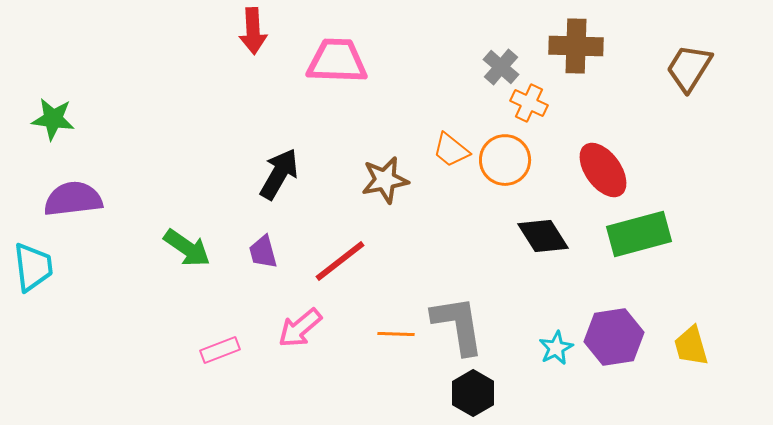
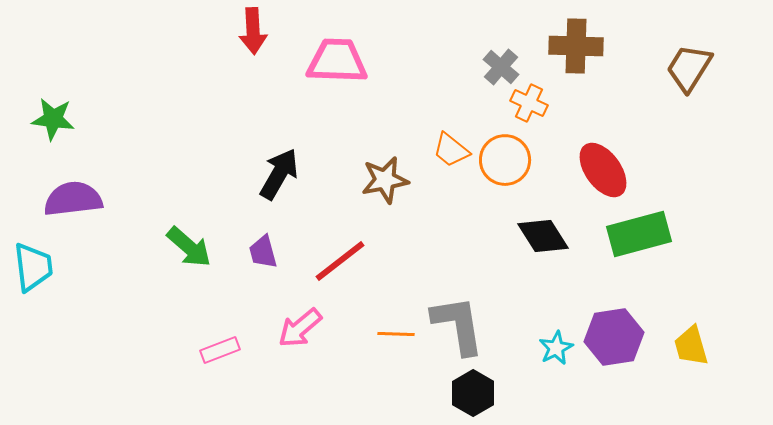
green arrow: moved 2 px right, 1 px up; rotated 6 degrees clockwise
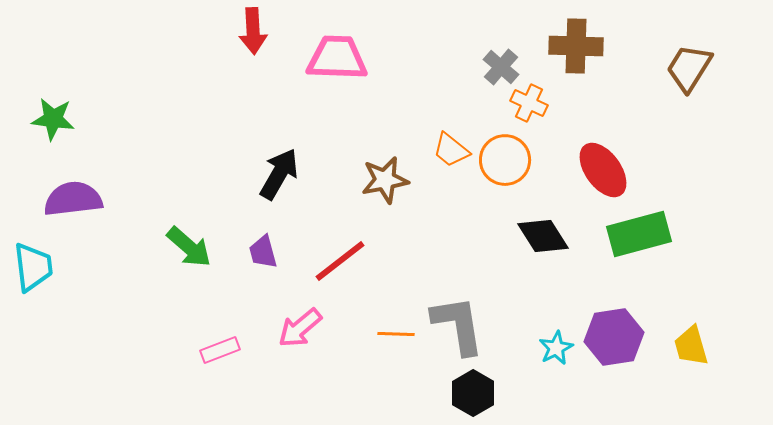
pink trapezoid: moved 3 px up
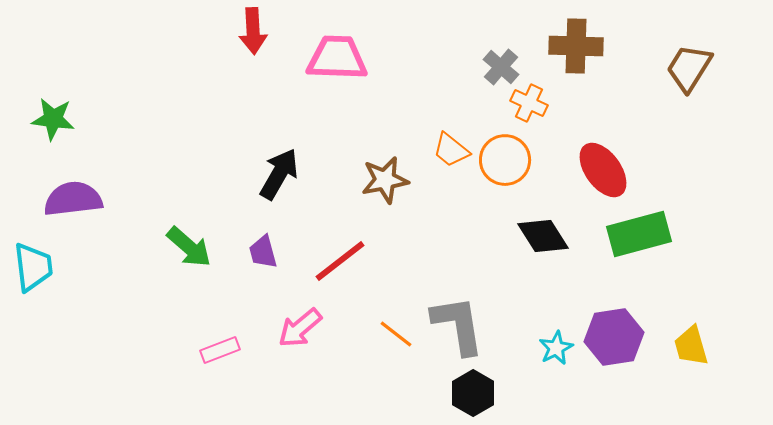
orange line: rotated 36 degrees clockwise
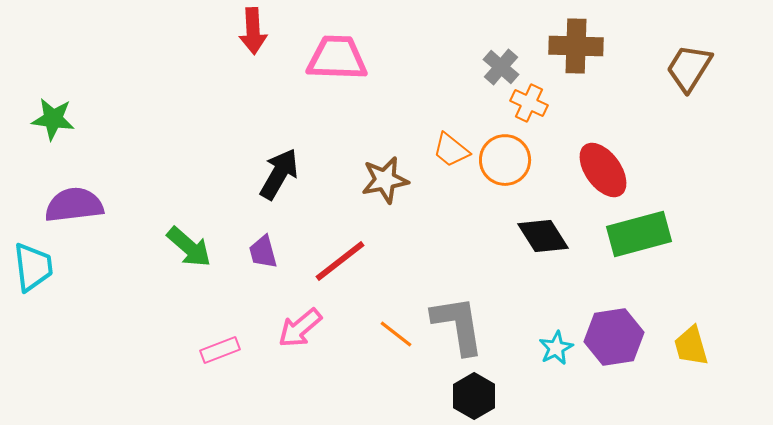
purple semicircle: moved 1 px right, 6 px down
black hexagon: moved 1 px right, 3 px down
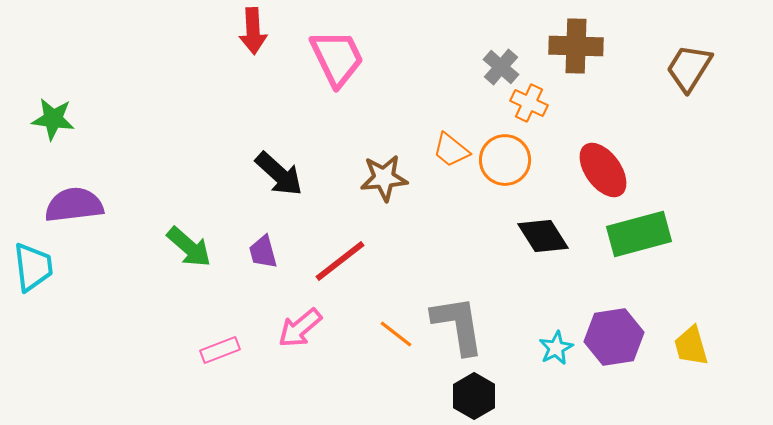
pink trapezoid: rotated 62 degrees clockwise
black arrow: rotated 102 degrees clockwise
brown star: moved 1 px left, 2 px up; rotated 6 degrees clockwise
